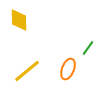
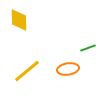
green line: rotated 35 degrees clockwise
orange ellipse: rotated 60 degrees clockwise
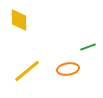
green line: moved 1 px up
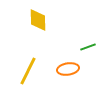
yellow diamond: moved 19 px right
yellow line: moved 1 px right; rotated 24 degrees counterclockwise
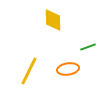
yellow diamond: moved 15 px right
yellow line: moved 1 px right
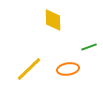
green line: moved 1 px right
yellow line: moved 2 px up; rotated 20 degrees clockwise
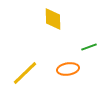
yellow diamond: moved 1 px up
yellow line: moved 4 px left, 4 px down
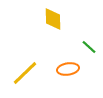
green line: rotated 63 degrees clockwise
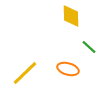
yellow diamond: moved 18 px right, 3 px up
orange ellipse: rotated 25 degrees clockwise
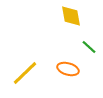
yellow diamond: rotated 10 degrees counterclockwise
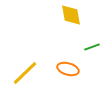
yellow diamond: moved 1 px up
green line: moved 3 px right; rotated 63 degrees counterclockwise
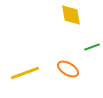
orange ellipse: rotated 15 degrees clockwise
yellow line: rotated 24 degrees clockwise
